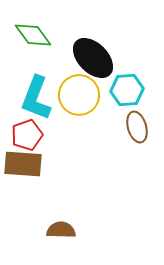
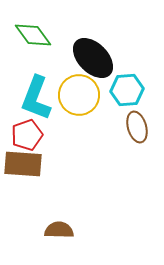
brown semicircle: moved 2 px left
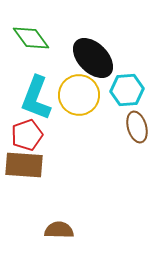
green diamond: moved 2 px left, 3 px down
brown rectangle: moved 1 px right, 1 px down
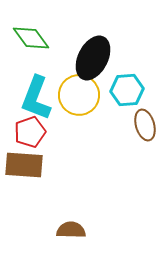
black ellipse: rotated 72 degrees clockwise
brown ellipse: moved 8 px right, 2 px up
red pentagon: moved 3 px right, 3 px up
brown semicircle: moved 12 px right
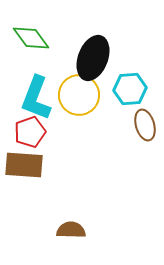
black ellipse: rotated 6 degrees counterclockwise
cyan hexagon: moved 3 px right, 1 px up
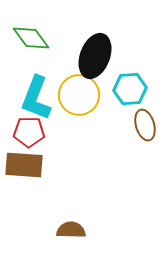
black ellipse: moved 2 px right, 2 px up
red pentagon: moved 1 px left; rotated 20 degrees clockwise
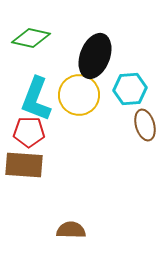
green diamond: rotated 42 degrees counterclockwise
cyan L-shape: moved 1 px down
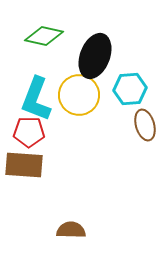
green diamond: moved 13 px right, 2 px up
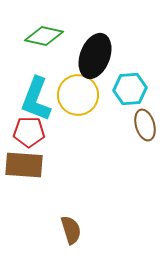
yellow circle: moved 1 px left
brown semicircle: rotated 72 degrees clockwise
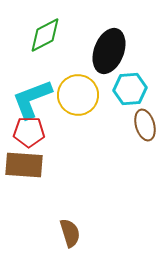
green diamond: moved 1 px right, 1 px up; rotated 39 degrees counterclockwise
black ellipse: moved 14 px right, 5 px up
cyan L-shape: moved 4 px left; rotated 48 degrees clockwise
brown semicircle: moved 1 px left, 3 px down
